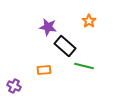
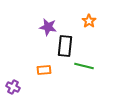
black rectangle: rotated 55 degrees clockwise
purple cross: moved 1 px left, 1 px down
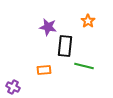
orange star: moved 1 px left
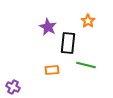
purple star: rotated 18 degrees clockwise
black rectangle: moved 3 px right, 3 px up
green line: moved 2 px right, 1 px up
orange rectangle: moved 8 px right
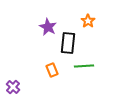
green line: moved 2 px left, 1 px down; rotated 18 degrees counterclockwise
orange rectangle: rotated 72 degrees clockwise
purple cross: rotated 16 degrees clockwise
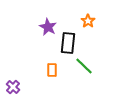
green line: rotated 48 degrees clockwise
orange rectangle: rotated 24 degrees clockwise
